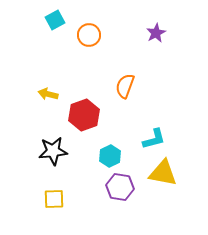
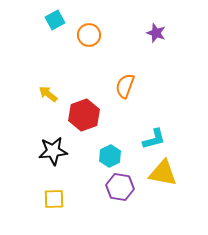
purple star: rotated 24 degrees counterclockwise
yellow arrow: rotated 24 degrees clockwise
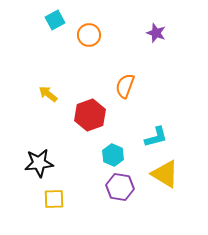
red hexagon: moved 6 px right
cyan L-shape: moved 2 px right, 2 px up
black star: moved 14 px left, 12 px down
cyan hexagon: moved 3 px right, 1 px up; rotated 10 degrees counterclockwise
yellow triangle: moved 2 px right, 1 px down; rotated 20 degrees clockwise
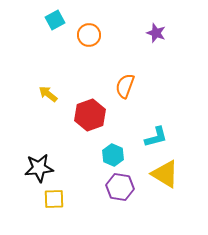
black star: moved 5 px down
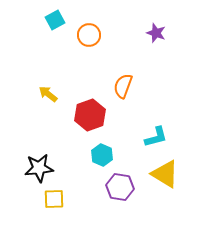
orange semicircle: moved 2 px left
cyan hexagon: moved 11 px left
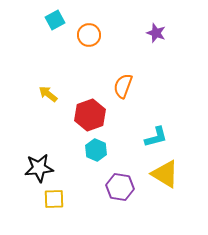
cyan hexagon: moved 6 px left, 5 px up
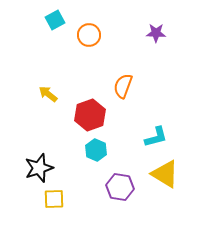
purple star: rotated 18 degrees counterclockwise
black star: rotated 12 degrees counterclockwise
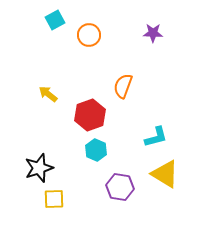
purple star: moved 3 px left
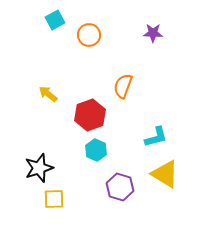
purple hexagon: rotated 8 degrees clockwise
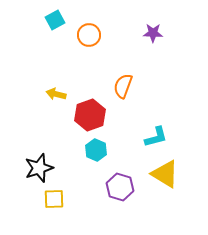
yellow arrow: moved 8 px right; rotated 24 degrees counterclockwise
